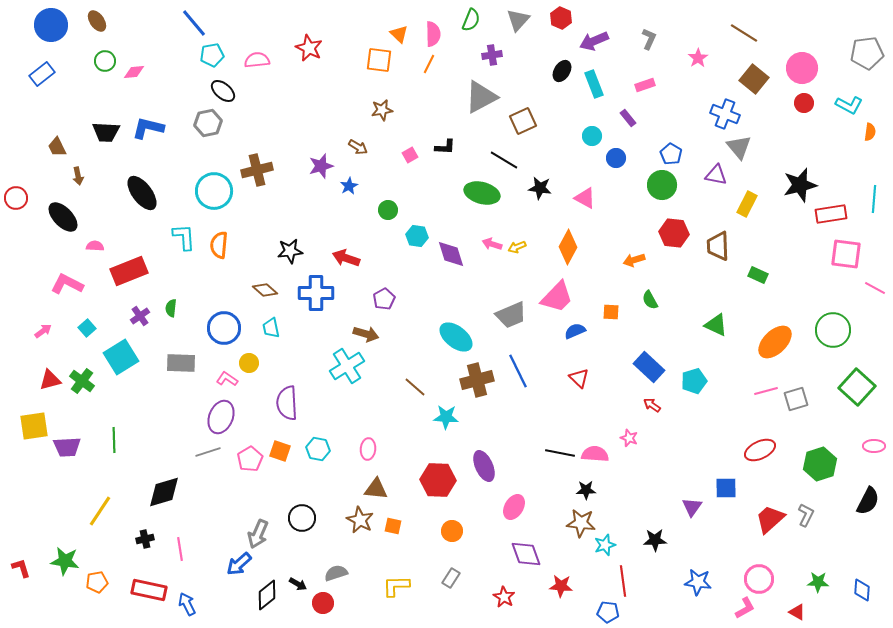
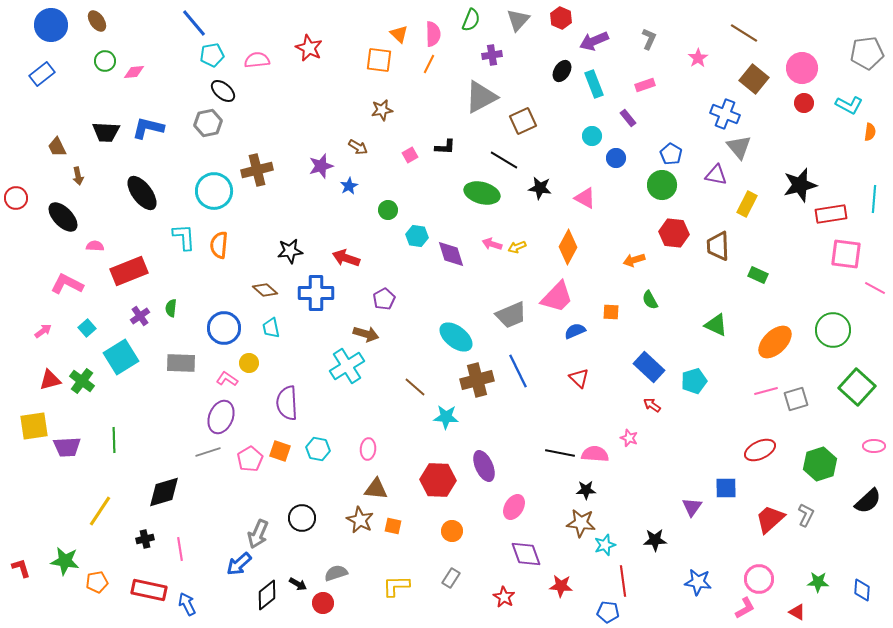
black semicircle at (868, 501): rotated 20 degrees clockwise
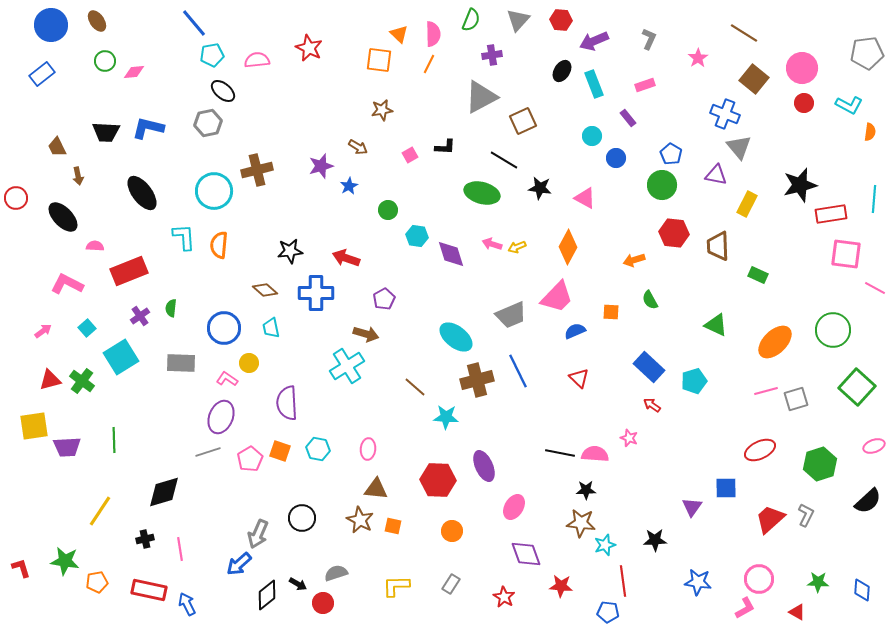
red hexagon at (561, 18): moved 2 px down; rotated 20 degrees counterclockwise
pink ellipse at (874, 446): rotated 20 degrees counterclockwise
gray rectangle at (451, 578): moved 6 px down
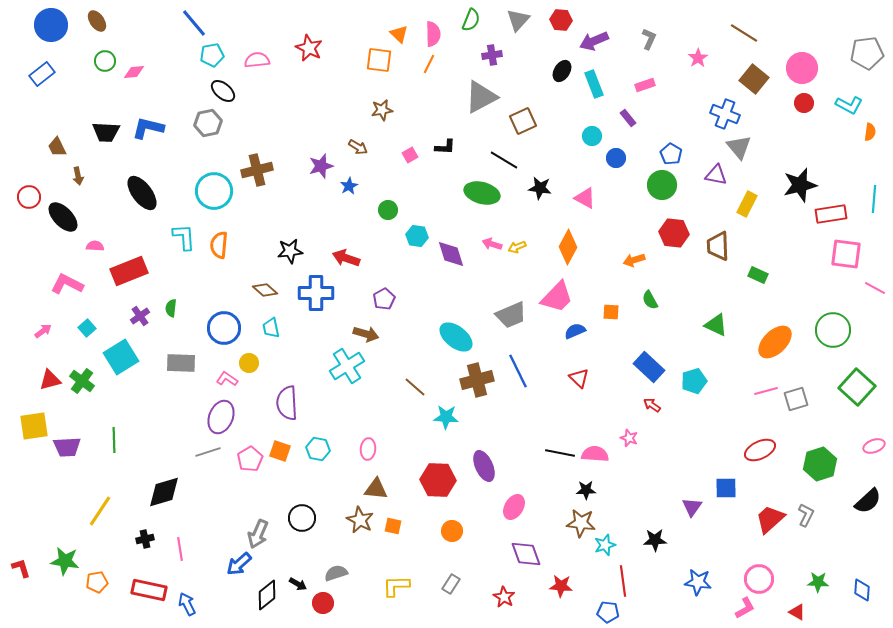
red circle at (16, 198): moved 13 px right, 1 px up
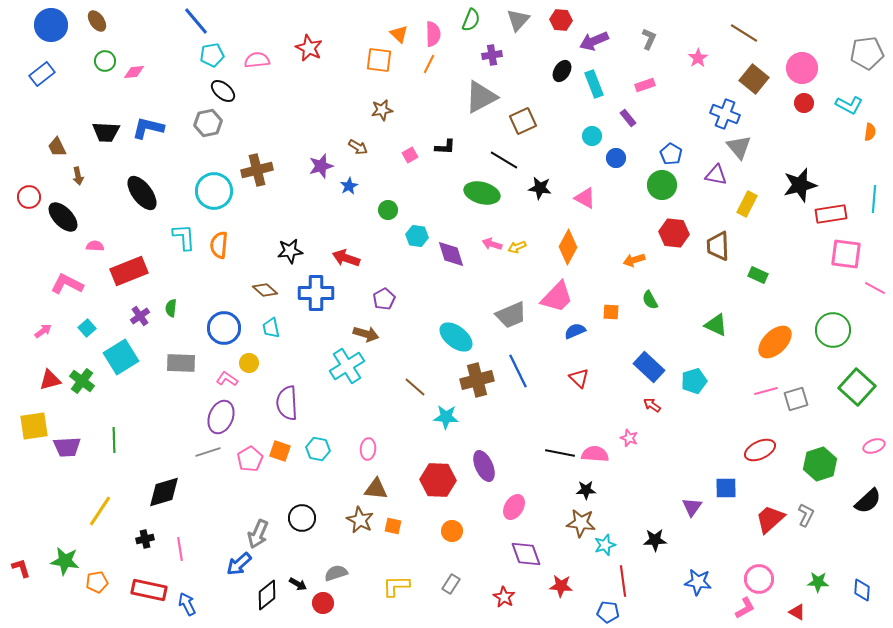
blue line at (194, 23): moved 2 px right, 2 px up
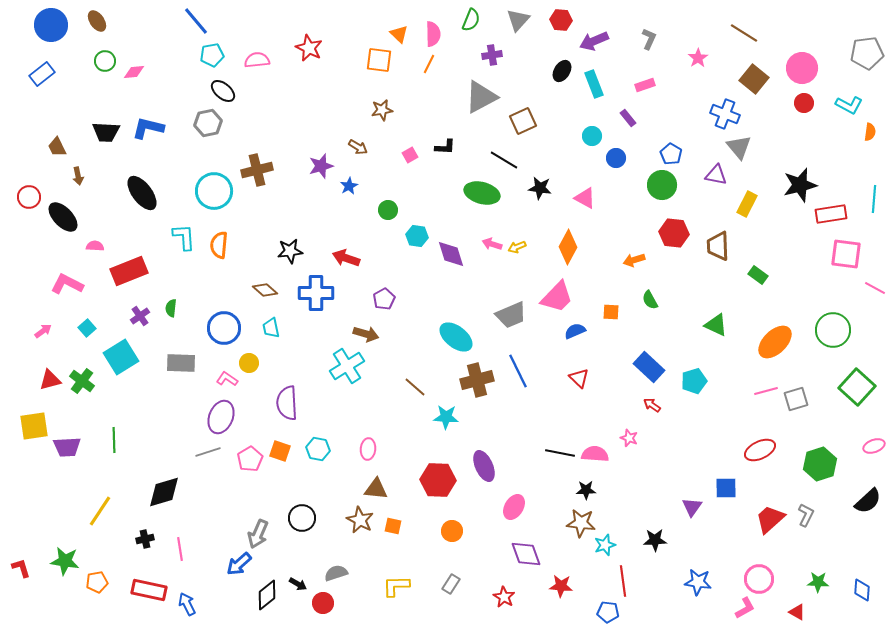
green rectangle at (758, 275): rotated 12 degrees clockwise
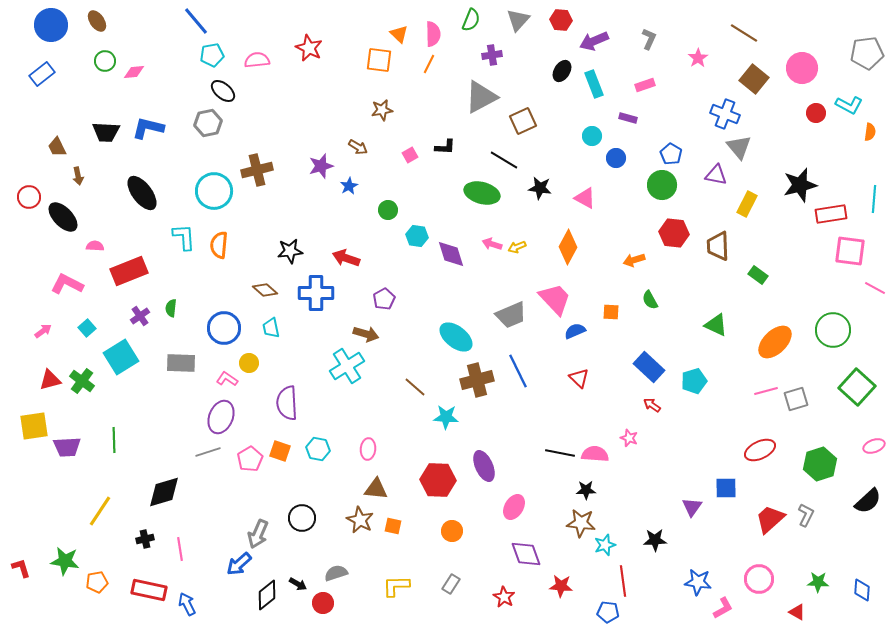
red circle at (804, 103): moved 12 px right, 10 px down
purple rectangle at (628, 118): rotated 36 degrees counterclockwise
pink square at (846, 254): moved 4 px right, 3 px up
pink trapezoid at (557, 297): moved 2 px left, 2 px down; rotated 87 degrees counterclockwise
pink L-shape at (745, 608): moved 22 px left
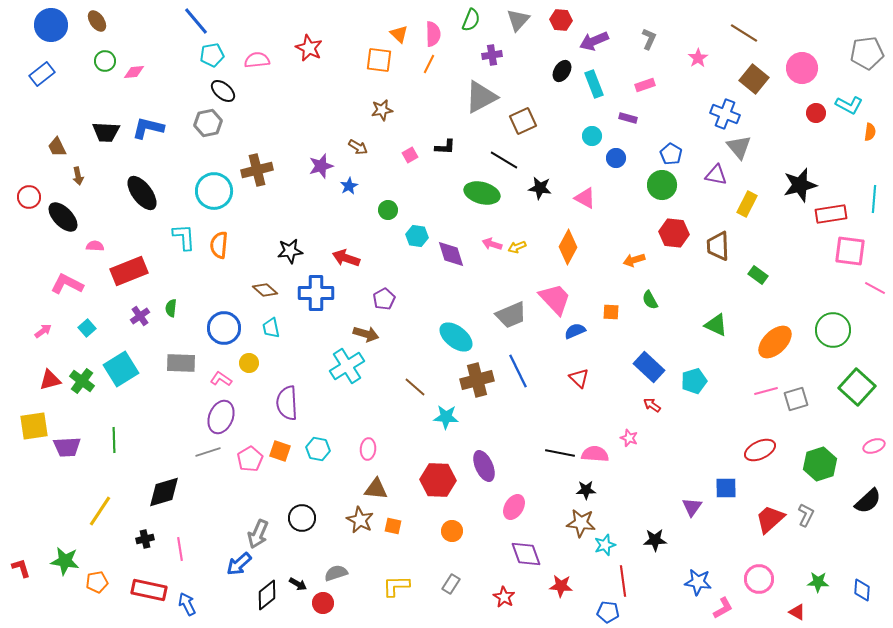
cyan square at (121, 357): moved 12 px down
pink L-shape at (227, 379): moved 6 px left
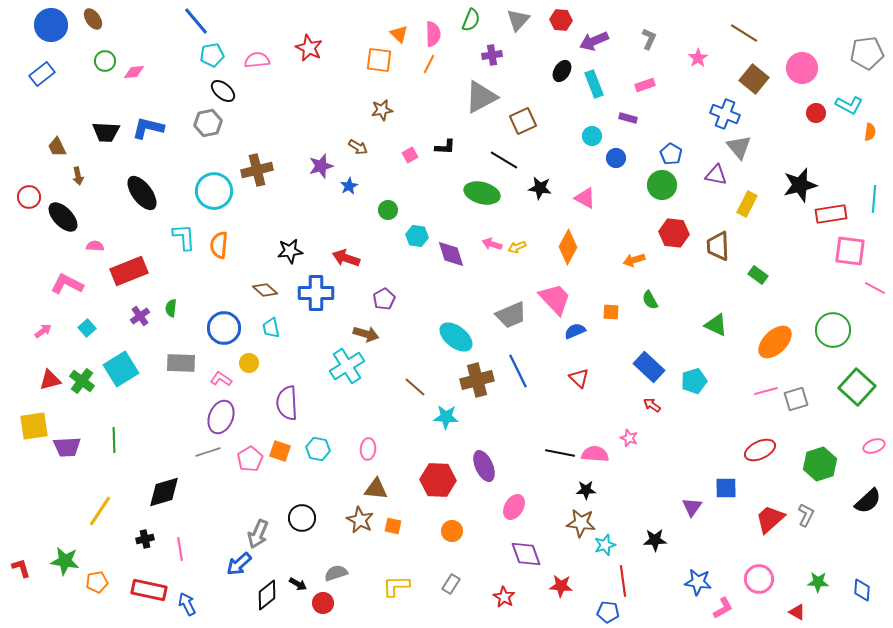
brown ellipse at (97, 21): moved 4 px left, 2 px up
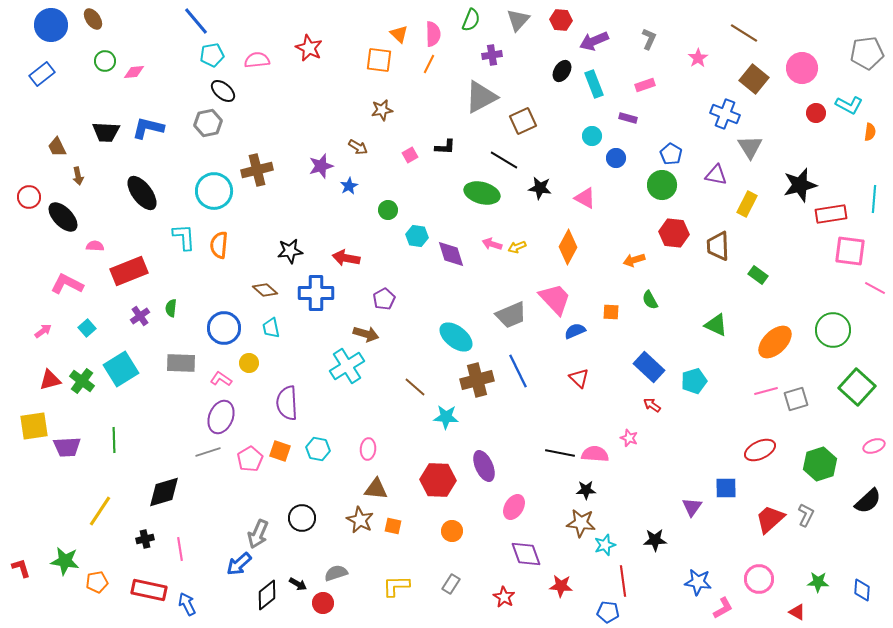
gray triangle at (739, 147): moved 11 px right; rotated 8 degrees clockwise
red arrow at (346, 258): rotated 8 degrees counterclockwise
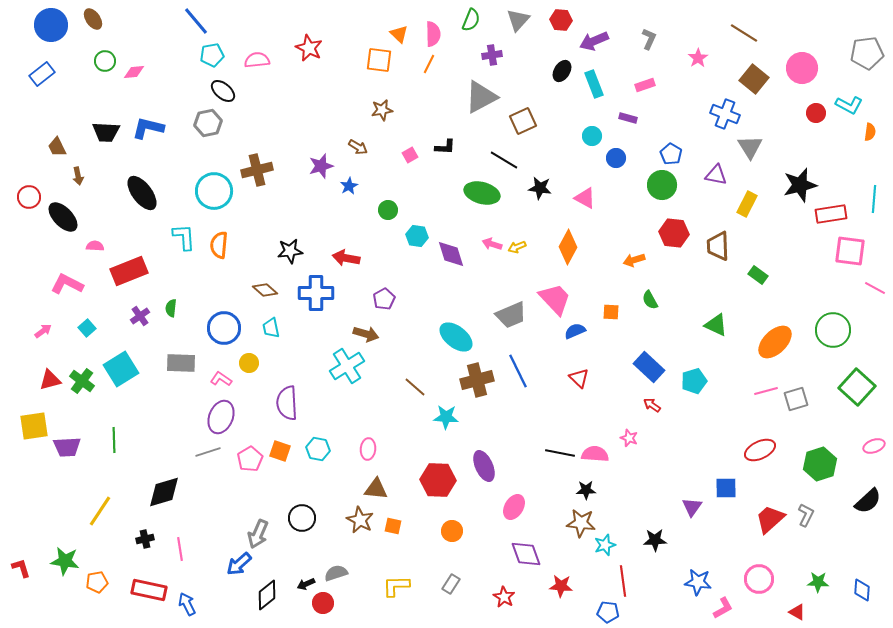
black arrow at (298, 584): moved 8 px right; rotated 126 degrees clockwise
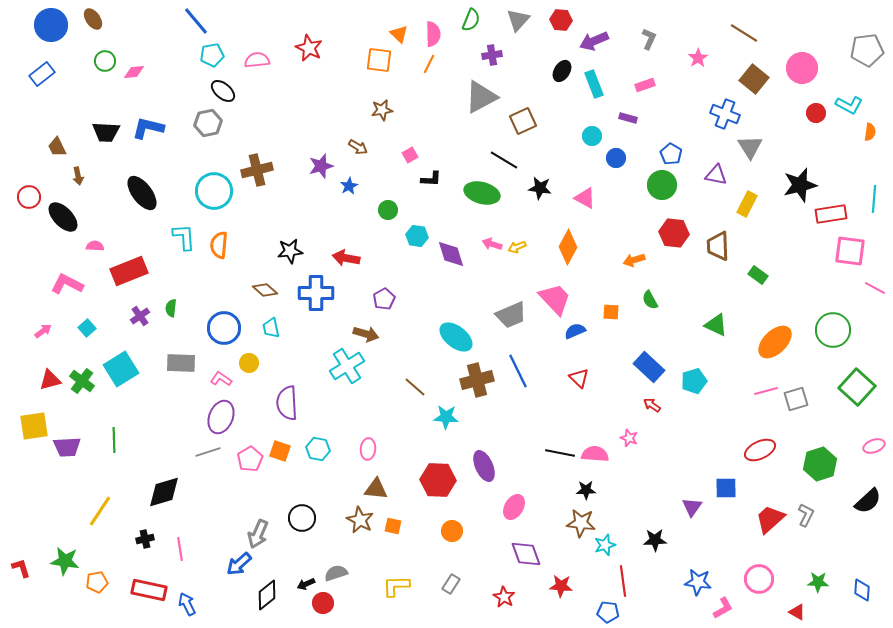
gray pentagon at (867, 53): moved 3 px up
black L-shape at (445, 147): moved 14 px left, 32 px down
